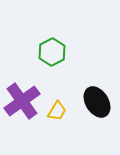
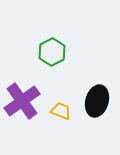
black ellipse: moved 1 px up; rotated 48 degrees clockwise
yellow trapezoid: moved 4 px right; rotated 100 degrees counterclockwise
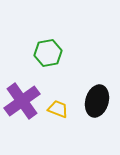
green hexagon: moved 4 px left, 1 px down; rotated 16 degrees clockwise
yellow trapezoid: moved 3 px left, 2 px up
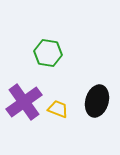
green hexagon: rotated 20 degrees clockwise
purple cross: moved 2 px right, 1 px down
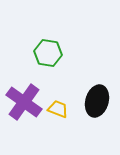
purple cross: rotated 18 degrees counterclockwise
